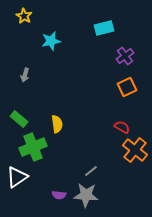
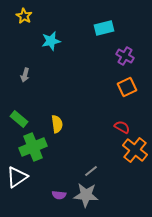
purple cross: rotated 24 degrees counterclockwise
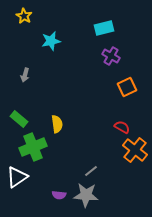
purple cross: moved 14 px left
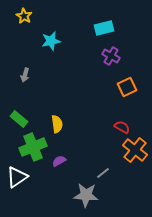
gray line: moved 12 px right, 2 px down
purple semicircle: moved 34 px up; rotated 144 degrees clockwise
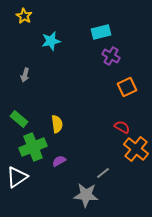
cyan rectangle: moved 3 px left, 4 px down
orange cross: moved 1 px right, 1 px up
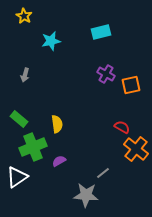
purple cross: moved 5 px left, 18 px down
orange square: moved 4 px right, 2 px up; rotated 12 degrees clockwise
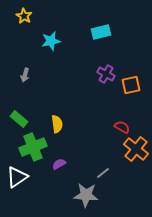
purple semicircle: moved 3 px down
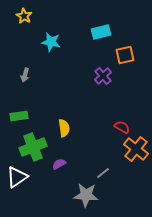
cyan star: moved 1 px down; rotated 24 degrees clockwise
purple cross: moved 3 px left, 2 px down; rotated 18 degrees clockwise
orange square: moved 6 px left, 30 px up
green rectangle: moved 3 px up; rotated 48 degrees counterclockwise
yellow semicircle: moved 7 px right, 4 px down
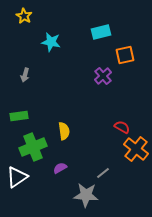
yellow semicircle: moved 3 px down
purple semicircle: moved 1 px right, 4 px down
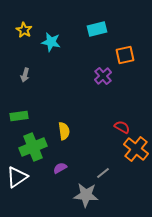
yellow star: moved 14 px down
cyan rectangle: moved 4 px left, 3 px up
